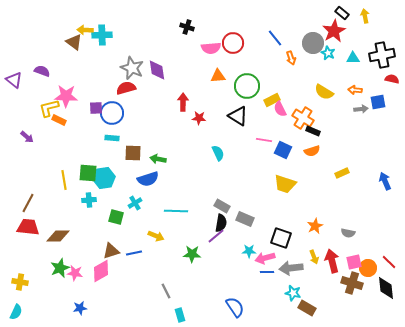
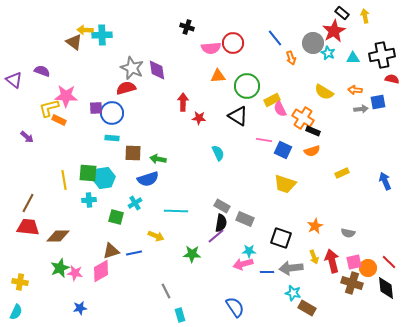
pink arrow at (265, 258): moved 22 px left, 6 px down
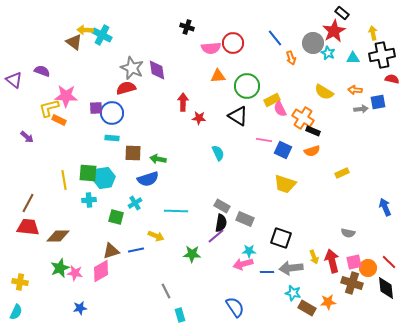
yellow arrow at (365, 16): moved 8 px right, 17 px down
cyan cross at (102, 35): rotated 30 degrees clockwise
blue arrow at (385, 181): moved 26 px down
orange star at (315, 226): moved 13 px right, 76 px down; rotated 21 degrees clockwise
blue line at (134, 253): moved 2 px right, 3 px up
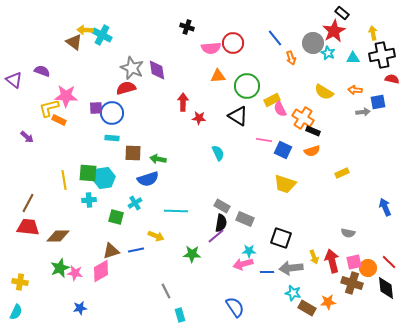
gray arrow at (361, 109): moved 2 px right, 3 px down
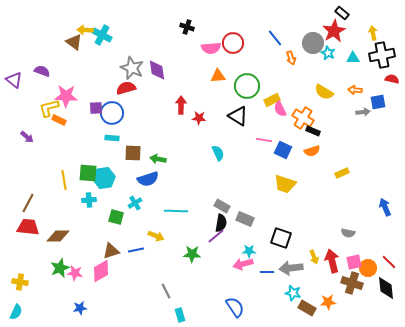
red arrow at (183, 102): moved 2 px left, 3 px down
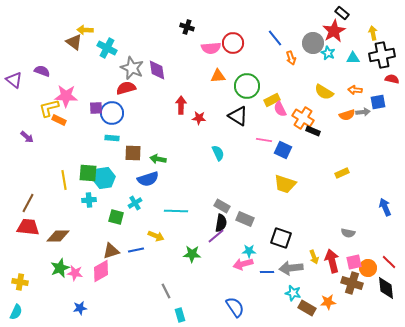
cyan cross at (102, 35): moved 5 px right, 13 px down
orange semicircle at (312, 151): moved 35 px right, 36 px up
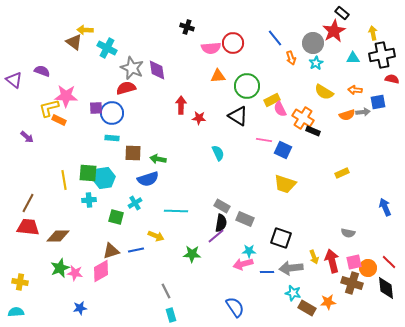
cyan star at (328, 53): moved 12 px left, 10 px down; rotated 16 degrees clockwise
cyan semicircle at (16, 312): rotated 119 degrees counterclockwise
cyan rectangle at (180, 315): moved 9 px left
